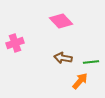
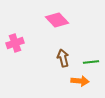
pink diamond: moved 4 px left, 1 px up
brown arrow: rotated 66 degrees clockwise
orange arrow: rotated 54 degrees clockwise
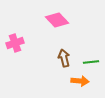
brown arrow: moved 1 px right
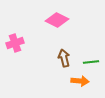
pink diamond: rotated 20 degrees counterclockwise
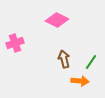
brown arrow: moved 1 px down
green line: rotated 49 degrees counterclockwise
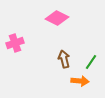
pink diamond: moved 2 px up
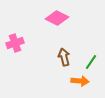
brown arrow: moved 2 px up
